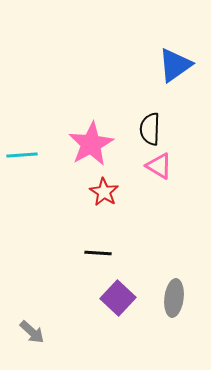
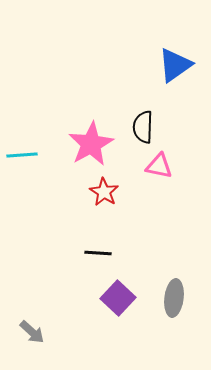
black semicircle: moved 7 px left, 2 px up
pink triangle: rotated 20 degrees counterclockwise
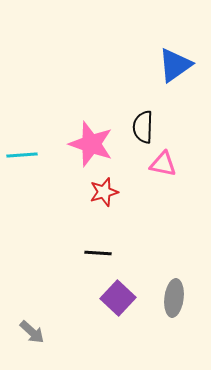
pink star: rotated 24 degrees counterclockwise
pink triangle: moved 4 px right, 2 px up
red star: rotated 24 degrees clockwise
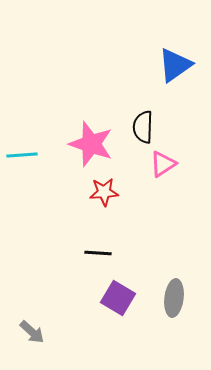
pink triangle: rotated 44 degrees counterclockwise
red star: rotated 12 degrees clockwise
purple square: rotated 12 degrees counterclockwise
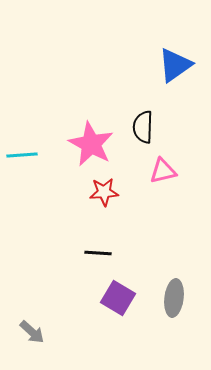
pink star: rotated 9 degrees clockwise
pink triangle: moved 7 px down; rotated 20 degrees clockwise
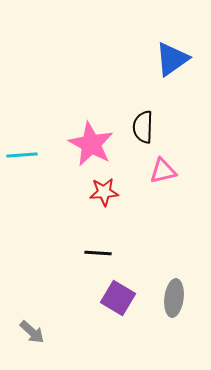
blue triangle: moved 3 px left, 6 px up
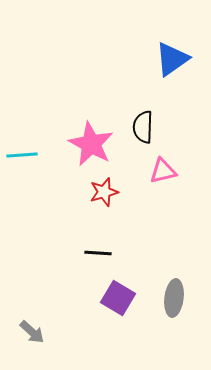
red star: rotated 12 degrees counterclockwise
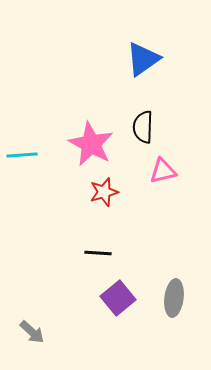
blue triangle: moved 29 px left
purple square: rotated 20 degrees clockwise
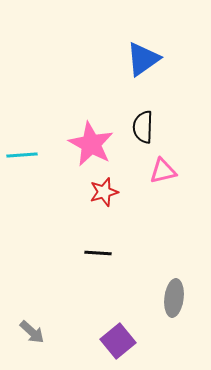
purple square: moved 43 px down
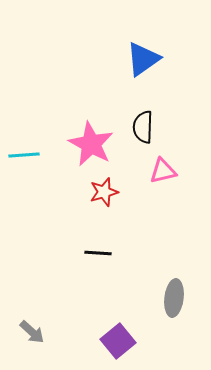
cyan line: moved 2 px right
